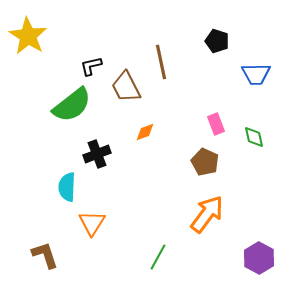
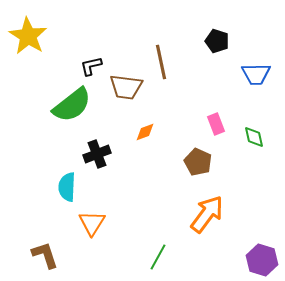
brown trapezoid: rotated 56 degrees counterclockwise
brown pentagon: moved 7 px left
purple hexagon: moved 3 px right, 2 px down; rotated 12 degrees counterclockwise
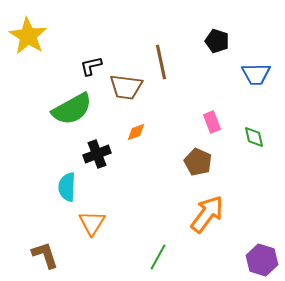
green semicircle: moved 4 px down; rotated 9 degrees clockwise
pink rectangle: moved 4 px left, 2 px up
orange diamond: moved 9 px left
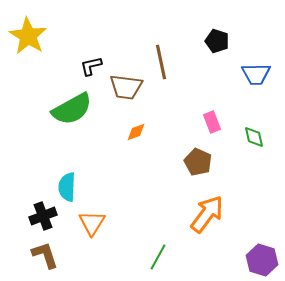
black cross: moved 54 px left, 62 px down
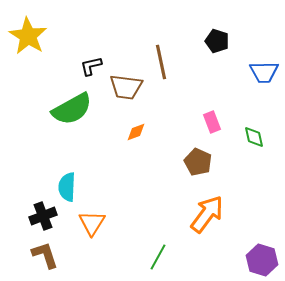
blue trapezoid: moved 8 px right, 2 px up
